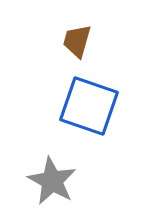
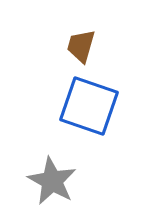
brown trapezoid: moved 4 px right, 5 px down
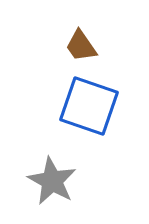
brown trapezoid: rotated 51 degrees counterclockwise
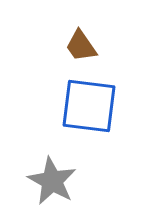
blue square: rotated 12 degrees counterclockwise
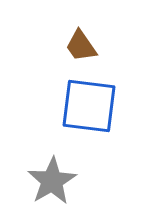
gray star: rotated 12 degrees clockwise
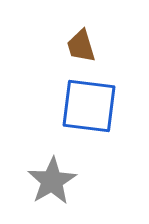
brown trapezoid: rotated 18 degrees clockwise
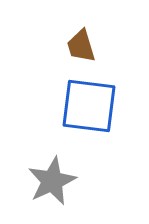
gray star: rotated 6 degrees clockwise
